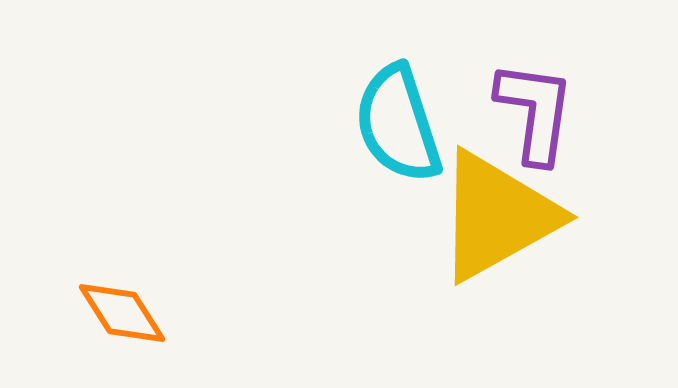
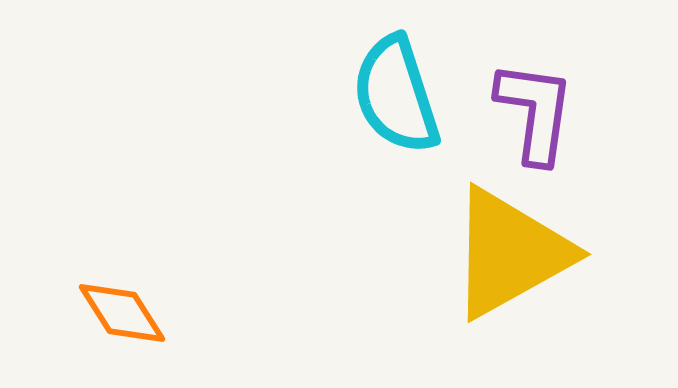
cyan semicircle: moved 2 px left, 29 px up
yellow triangle: moved 13 px right, 37 px down
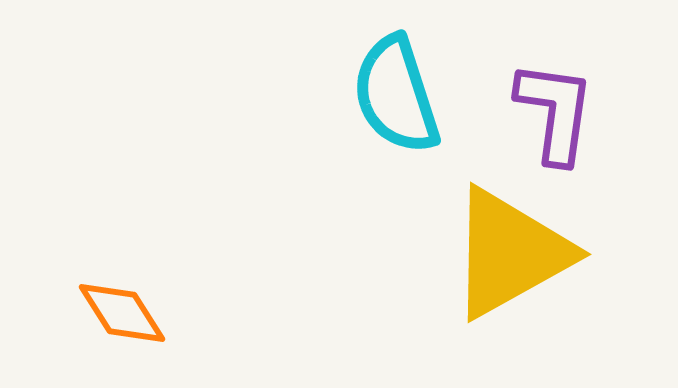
purple L-shape: moved 20 px right
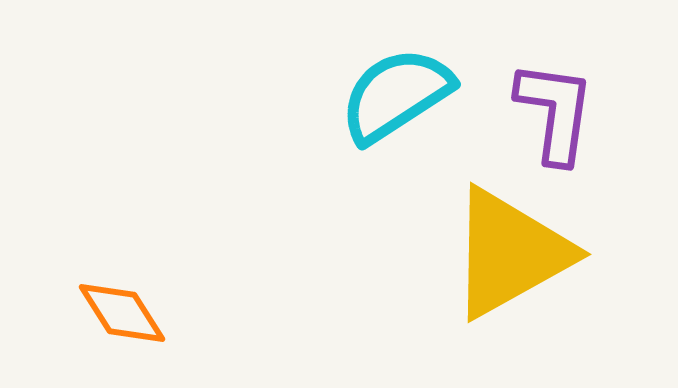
cyan semicircle: rotated 75 degrees clockwise
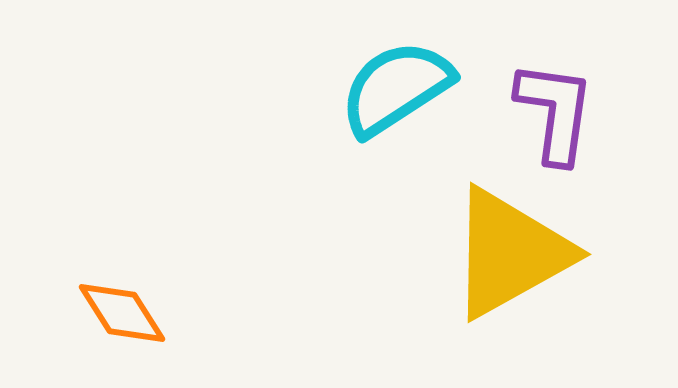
cyan semicircle: moved 7 px up
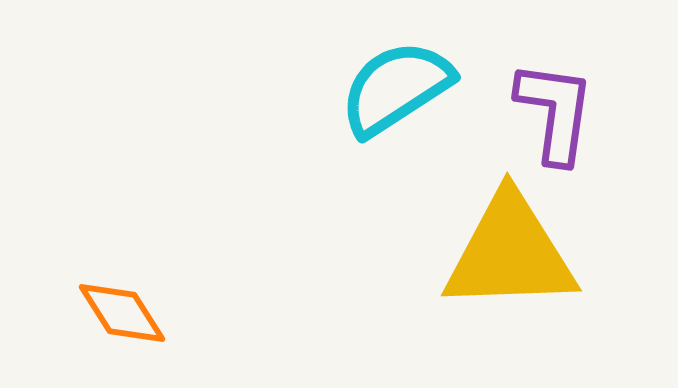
yellow triangle: rotated 27 degrees clockwise
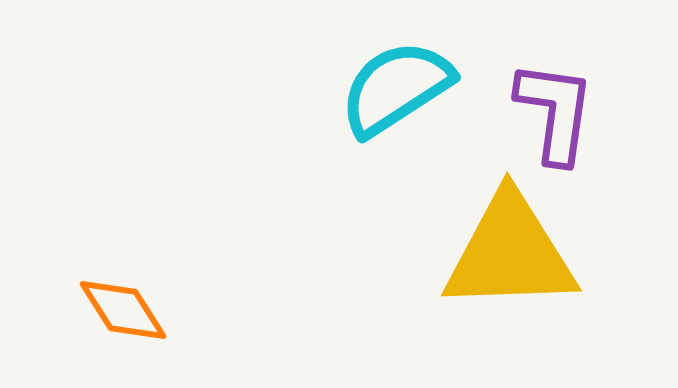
orange diamond: moved 1 px right, 3 px up
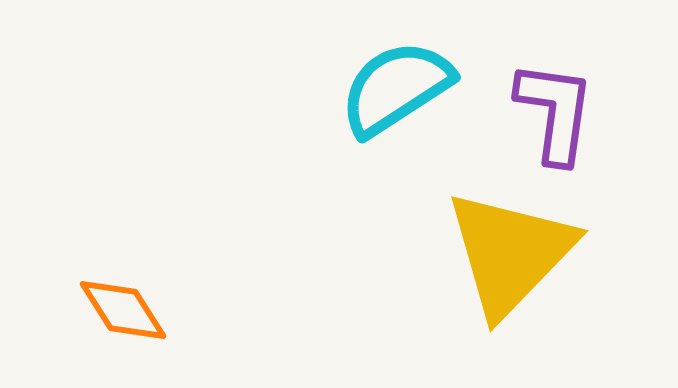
yellow triangle: rotated 44 degrees counterclockwise
